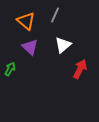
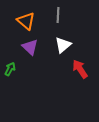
gray line: moved 3 px right; rotated 21 degrees counterclockwise
red arrow: rotated 60 degrees counterclockwise
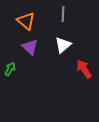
gray line: moved 5 px right, 1 px up
red arrow: moved 4 px right
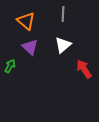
green arrow: moved 3 px up
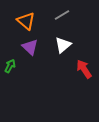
gray line: moved 1 px left, 1 px down; rotated 56 degrees clockwise
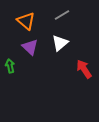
white triangle: moved 3 px left, 2 px up
green arrow: rotated 40 degrees counterclockwise
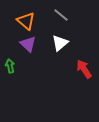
gray line: moved 1 px left; rotated 70 degrees clockwise
purple triangle: moved 2 px left, 3 px up
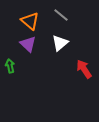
orange triangle: moved 4 px right
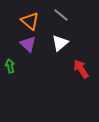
red arrow: moved 3 px left
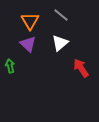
orange triangle: rotated 18 degrees clockwise
red arrow: moved 1 px up
